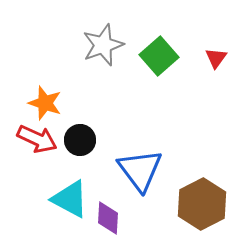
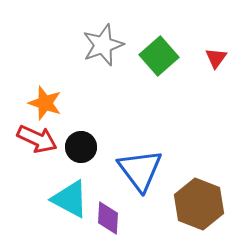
black circle: moved 1 px right, 7 px down
brown hexagon: moved 3 px left; rotated 12 degrees counterclockwise
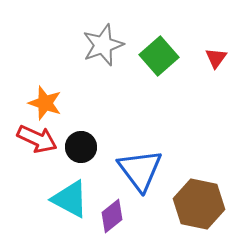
brown hexagon: rotated 9 degrees counterclockwise
purple diamond: moved 4 px right, 2 px up; rotated 48 degrees clockwise
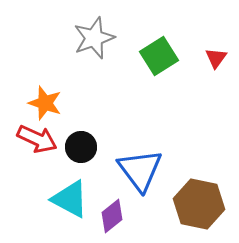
gray star: moved 9 px left, 7 px up
green square: rotated 9 degrees clockwise
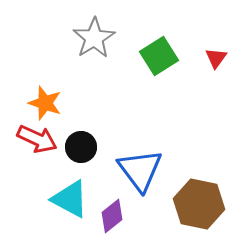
gray star: rotated 12 degrees counterclockwise
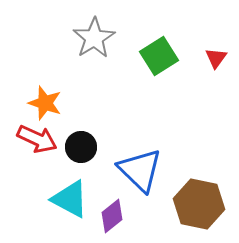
blue triangle: rotated 9 degrees counterclockwise
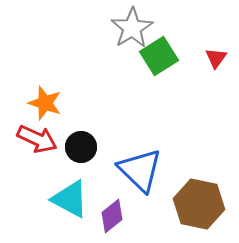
gray star: moved 38 px right, 10 px up
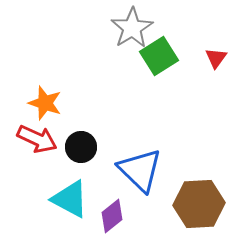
brown hexagon: rotated 15 degrees counterclockwise
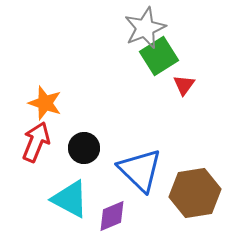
gray star: moved 13 px right; rotated 9 degrees clockwise
red triangle: moved 32 px left, 27 px down
red arrow: moved 1 px left, 3 px down; rotated 93 degrees counterclockwise
black circle: moved 3 px right, 1 px down
brown hexagon: moved 4 px left, 11 px up; rotated 6 degrees counterclockwise
purple diamond: rotated 16 degrees clockwise
